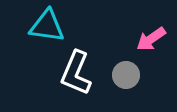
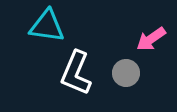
gray circle: moved 2 px up
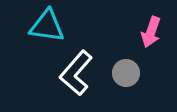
pink arrow: moved 7 px up; rotated 36 degrees counterclockwise
white L-shape: rotated 18 degrees clockwise
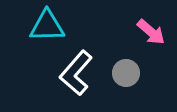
cyan triangle: rotated 9 degrees counterclockwise
pink arrow: rotated 68 degrees counterclockwise
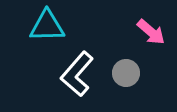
white L-shape: moved 1 px right, 1 px down
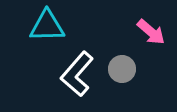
gray circle: moved 4 px left, 4 px up
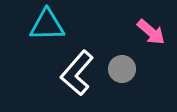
cyan triangle: moved 1 px up
white L-shape: moved 1 px up
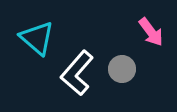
cyan triangle: moved 10 px left, 13 px down; rotated 42 degrees clockwise
pink arrow: rotated 12 degrees clockwise
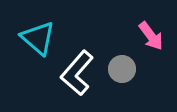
pink arrow: moved 4 px down
cyan triangle: moved 1 px right
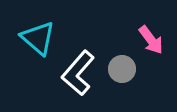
pink arrow: moved 4 px down
white L-shape: moved 1 px right
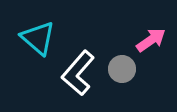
pink arrow: rotated 88 degrees counterclockwise
